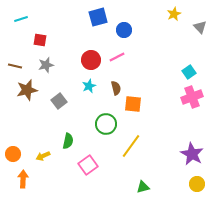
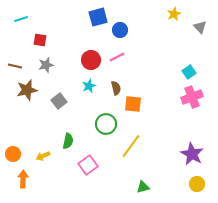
blue circle: moved 4 px left
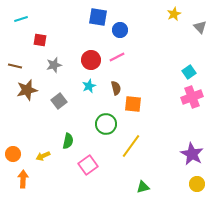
blue square: rotated 24 degrees clockwise
gray star: moved 8 px right
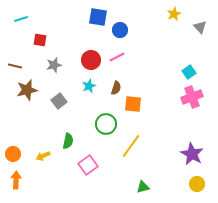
brown semicircle: rotated 32 degrees clockwise
orange arrow: moved 7 px left, 1 px down
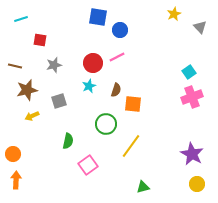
red circle: moved 2 px right, 3 px down
brown semicircle: moved 2 px down
gray square: rotated 21 degrees clockwise
yellow arrow: moved 11 px left, 40 px up
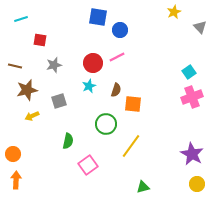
yellow star: moved 2 px up
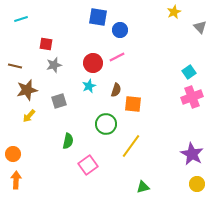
red square: moved 6 px right, 4 px down
yellow arrow: moved 3 px left; rotated 24 degrees counterclockwise
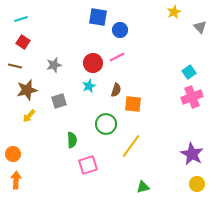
red square: moved 23 px left, 2 px up; rotated 24 degrees clockwise
green semicircle: moved 4 px right, 1 px up; rotated 14 degrees counterclockwise
pink square: rotated 18 degrees clockwise
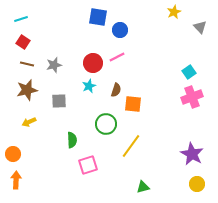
brown line: moved 12 px right, 2 px up
gray square: rotated 14 degrees clockwise
yellow arrow: moved 6 px down; rotated 24 degrees clockwise
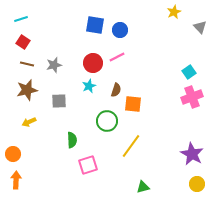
blue square: moved 3 px left, 8 px down
green circle: moved 1 px right, 3 px up
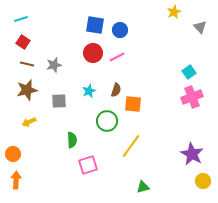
red circle: moved 10 px up
cyan star: moved 5 px down
yellow circle: moved 6 px right, 3 px up
